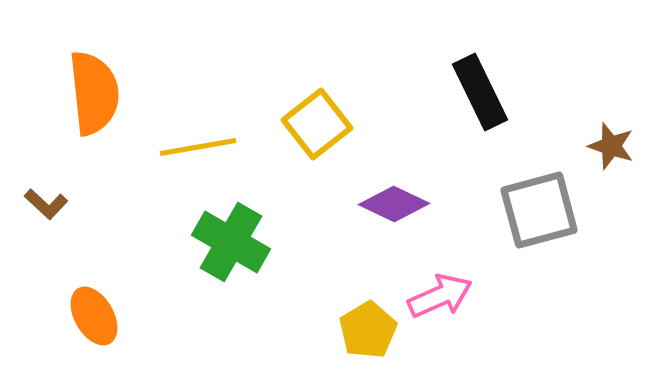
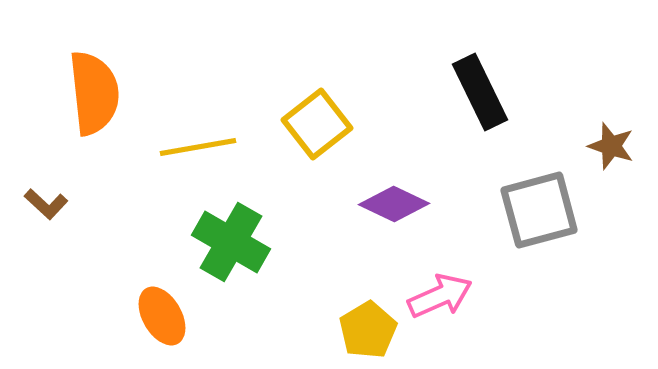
orange ellipse: moved 68 px right
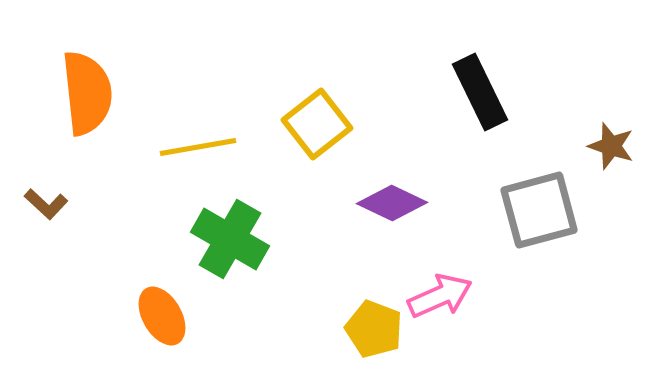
orange semicircle: moved 7 px left
purple diamond: moved 2 px left, 1 px up
green cross: moved 1 px left, 3 px up
yellow pentagon: moved 6 px right, 1 px up; rotated 20 degrees counterclockwise
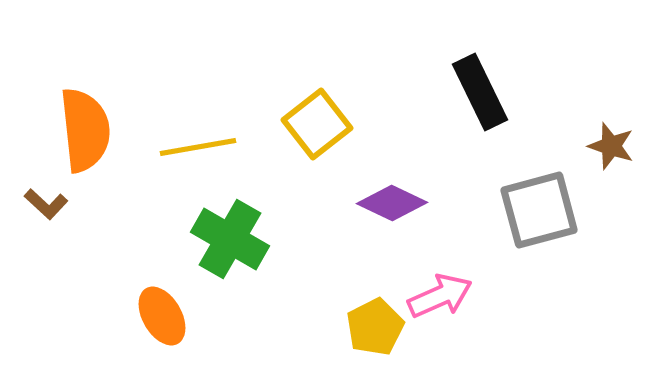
orange semicircle: moved 2 px left, 37 px down
yellow pentagon: moved 1 px right, 2 px up; rotated 24 degrees clockwise
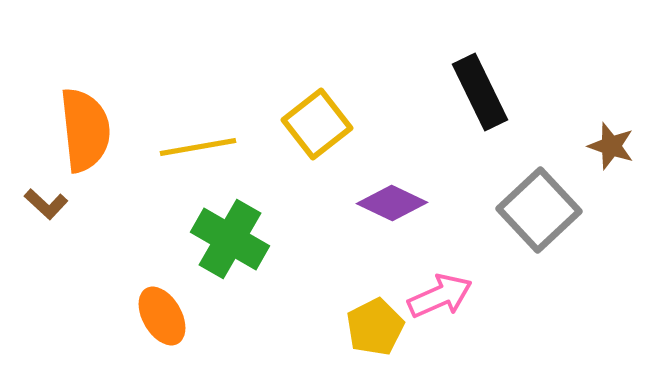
gray square: rotated 28 degrees counterclockwise
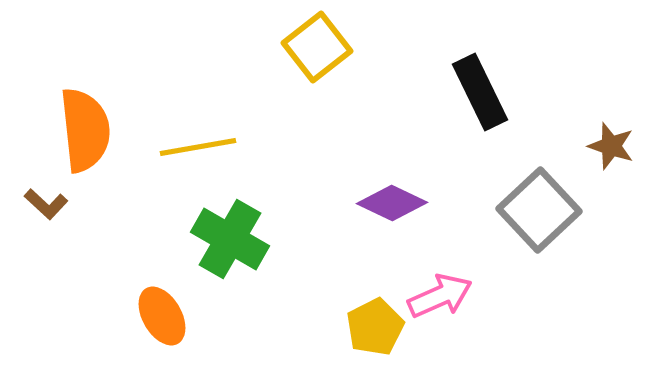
yellow square: moved 77 px up
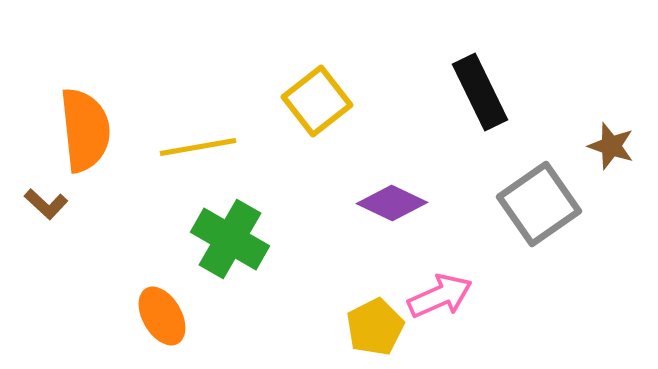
yellow square: moved 54 px down
gray square: moved 6 px up; rotated 8 degrees clockwise
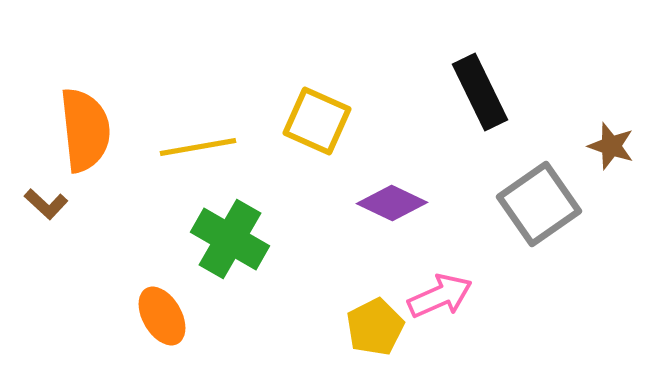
yellow square: moved 20 px down; rotated 28 degrees counterclockwise
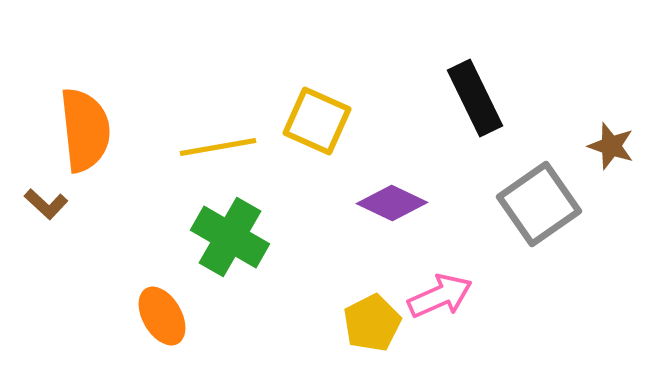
black rectangle: moved 5 px left, 6 px down
yellow line: moved 20 px right
green cross: moved 2 px up
yellow pentagon: moved 3 px left, 4 px up
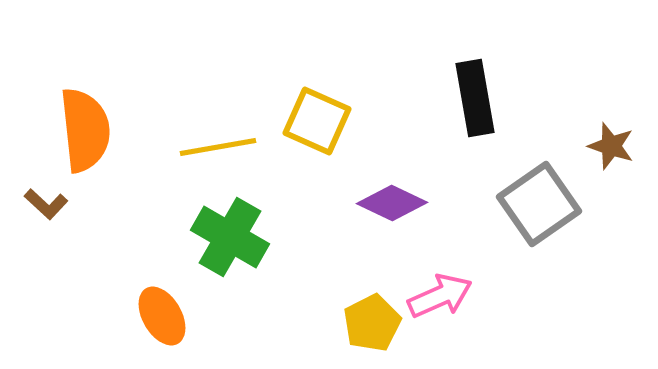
black rectangle: rotated 16 degrees clockwise
